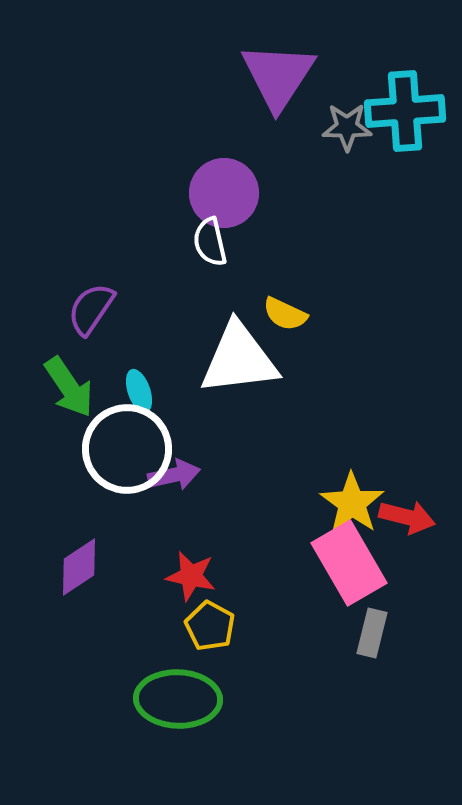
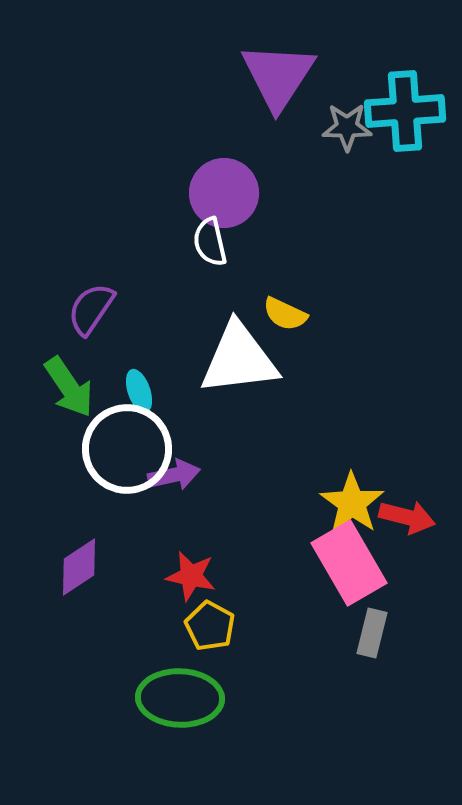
green ellipse: moved 2 px right, 1 px up
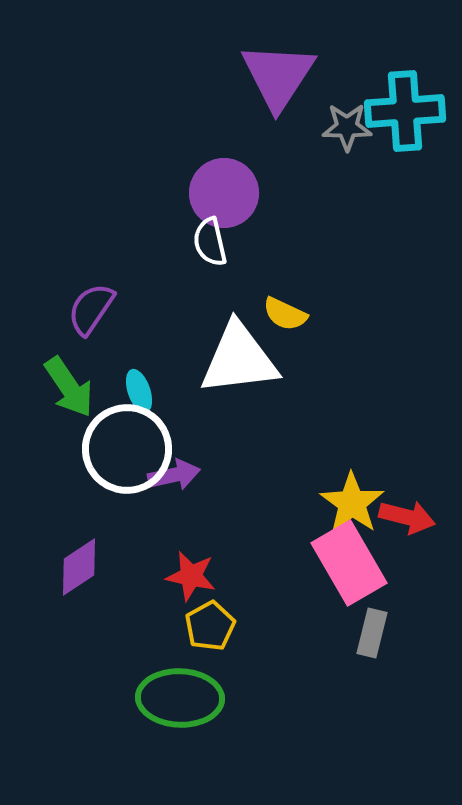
yellow pentagon: rotated 15 degrees clockwise
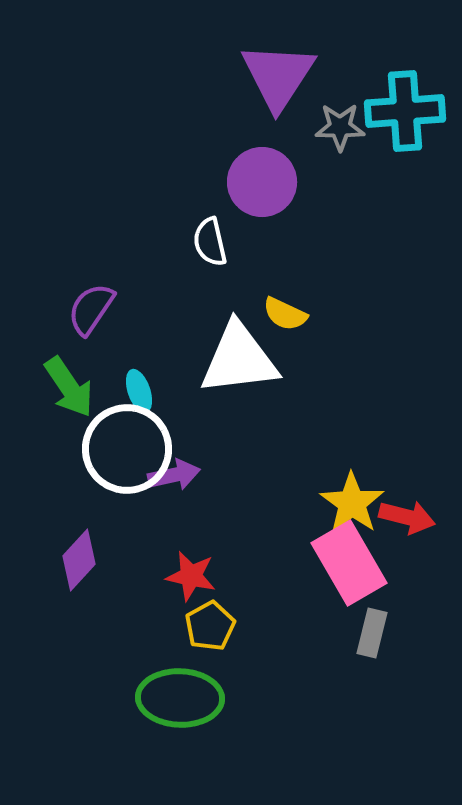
gray star: moved 7 px left
purple circle: moved 38 px right, 11 px up
purple diamond: moved 7 px up; rotated 14 degrees counterclockwise
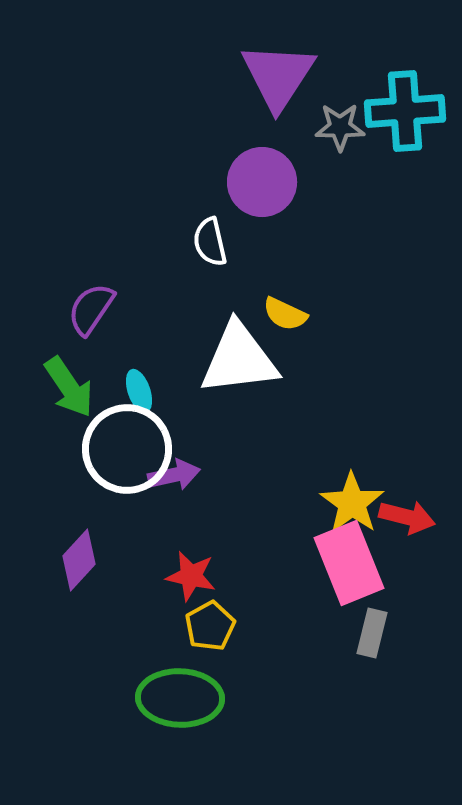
pink rectangle: rotated 8 degrees clockwise
